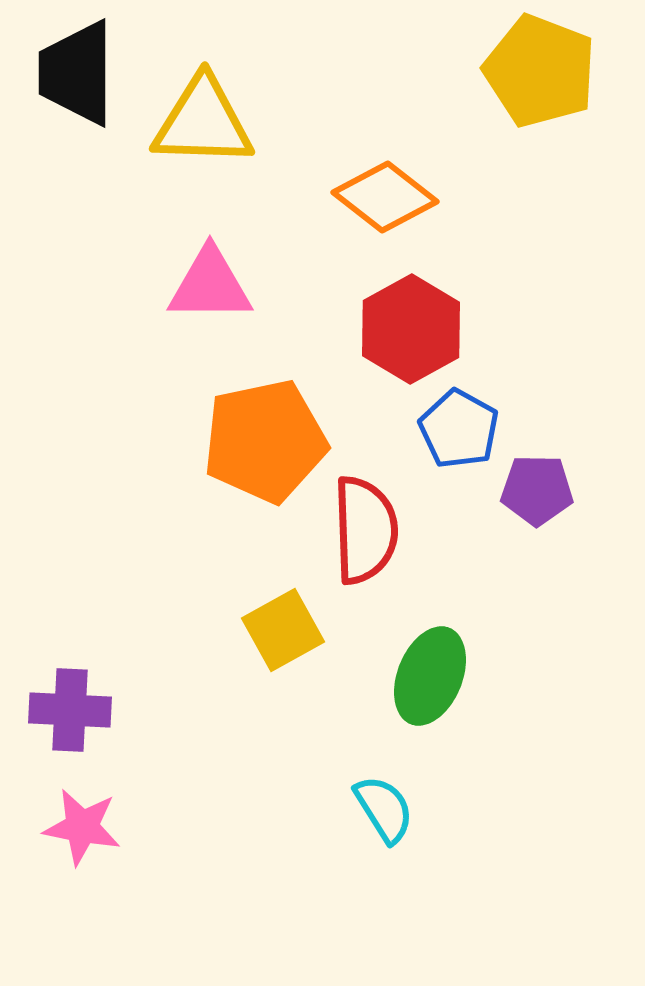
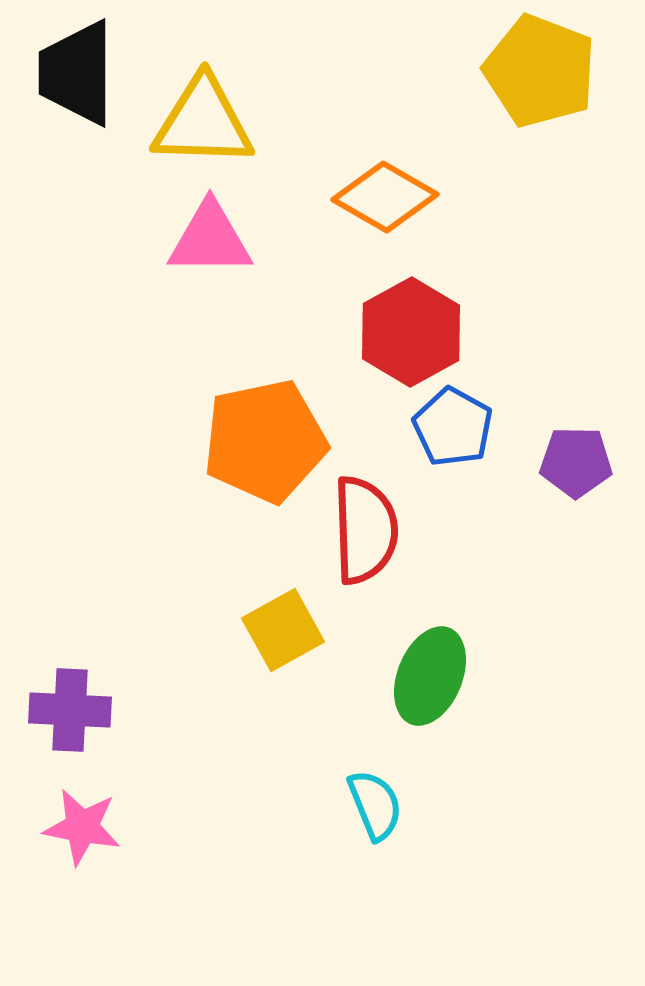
orange diamond: rotated 8 degrees counterclockwise
pink triangle: moved 46 px up
red hexagon: moved 3 px down
blue pentagon: moved 6 px left, 2 px up
purple pentagon: moved 39 px right, 28 px up
cyan semicircle: moved 9 px left, 4 px up; rotated 10 degrees clockwise
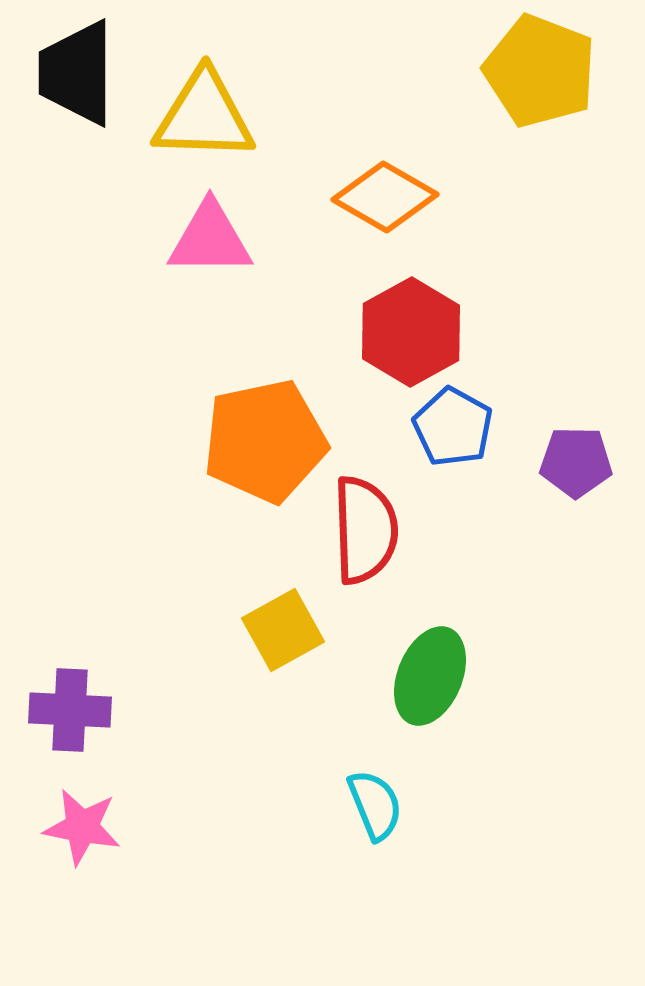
yellow triangle: moved 1 px right, 6 px up
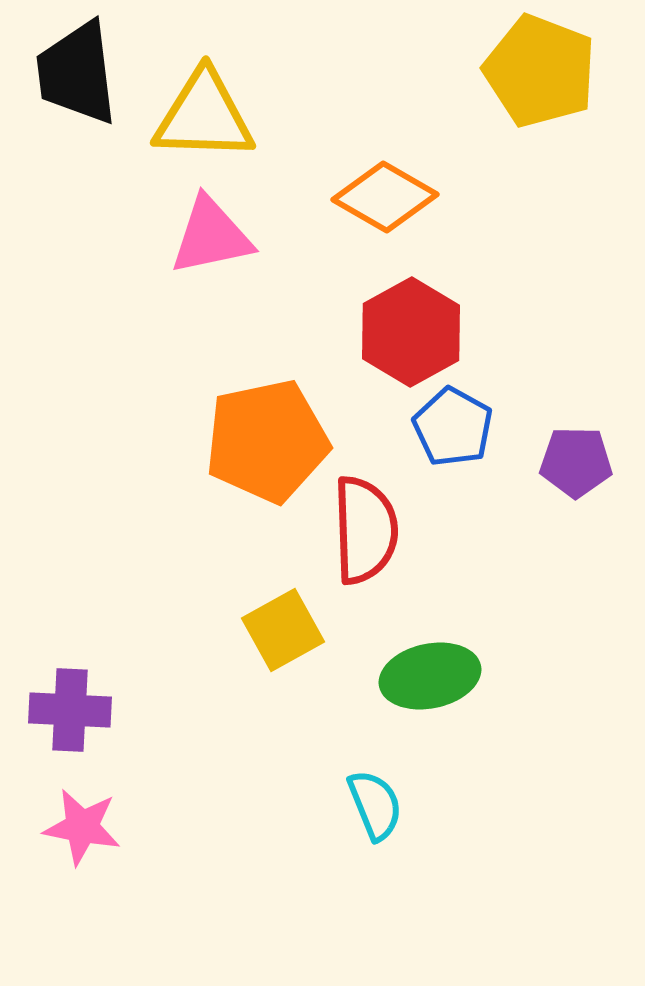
black trapezoid: rotated 7 degrees counterclockwise
pink triangle: moved 1 px right, 3 px up; rotated 12 degrees counterclockwise
orange pentagon: moved 2 px right
green ellipse: rotated 56 degrees clockwise
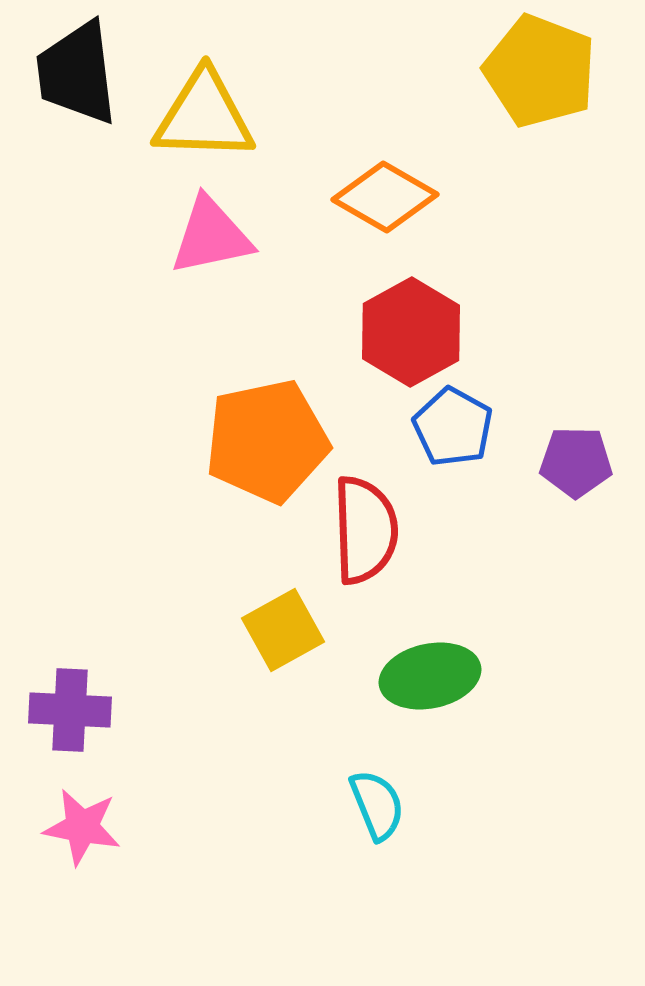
cyan semicircle: moved 2 px right
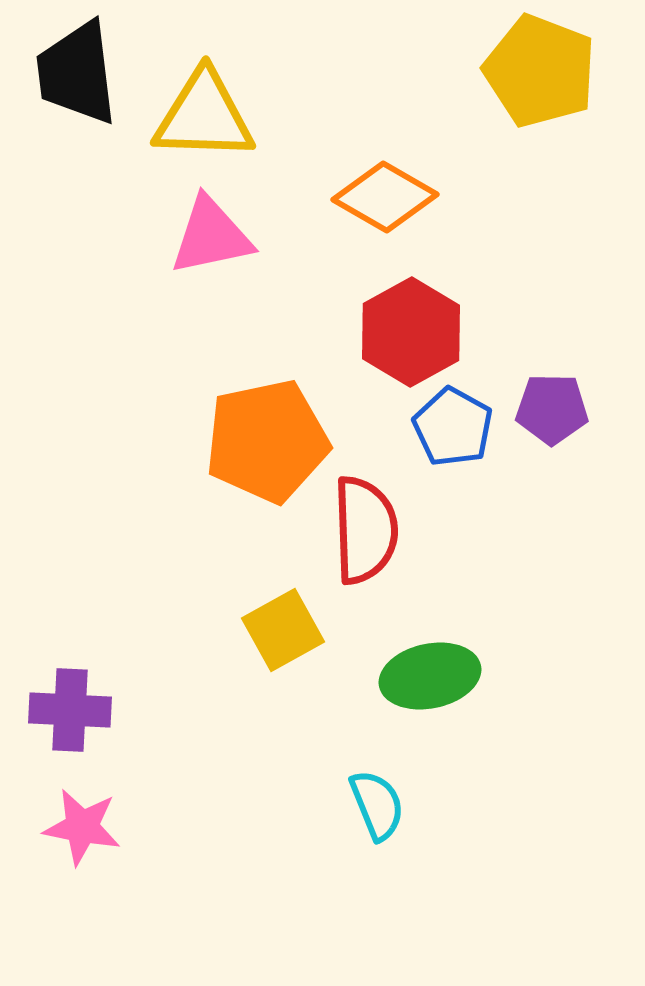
purple pentagon: moved 24 px left, 53 px up
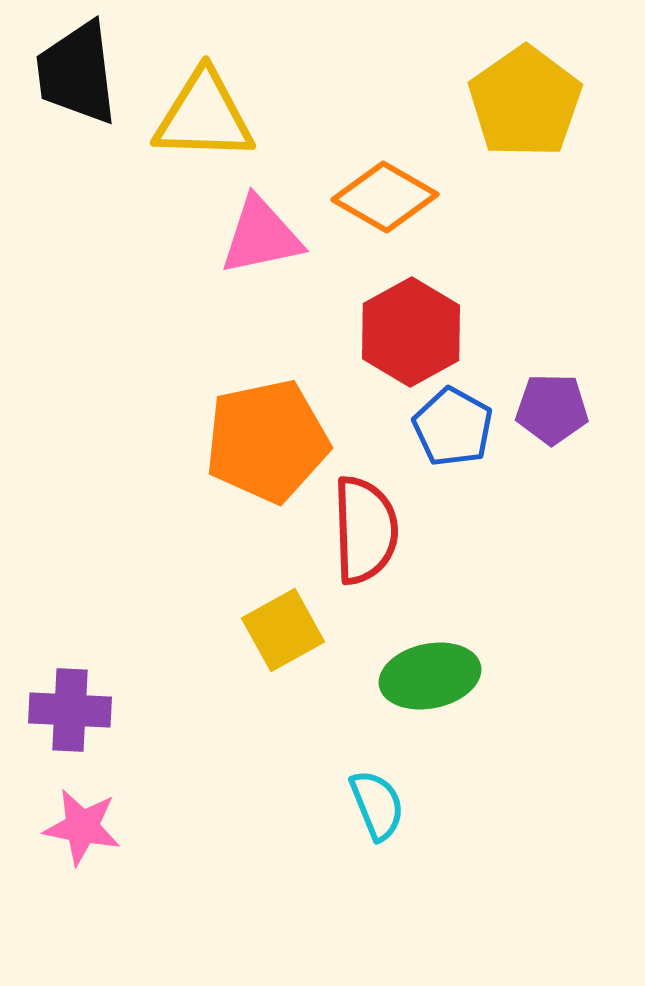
yellow pentagon: moved 15 px left, 31 px down; rotated 16 degrees clockwise
pink triangle: moved 50 px right
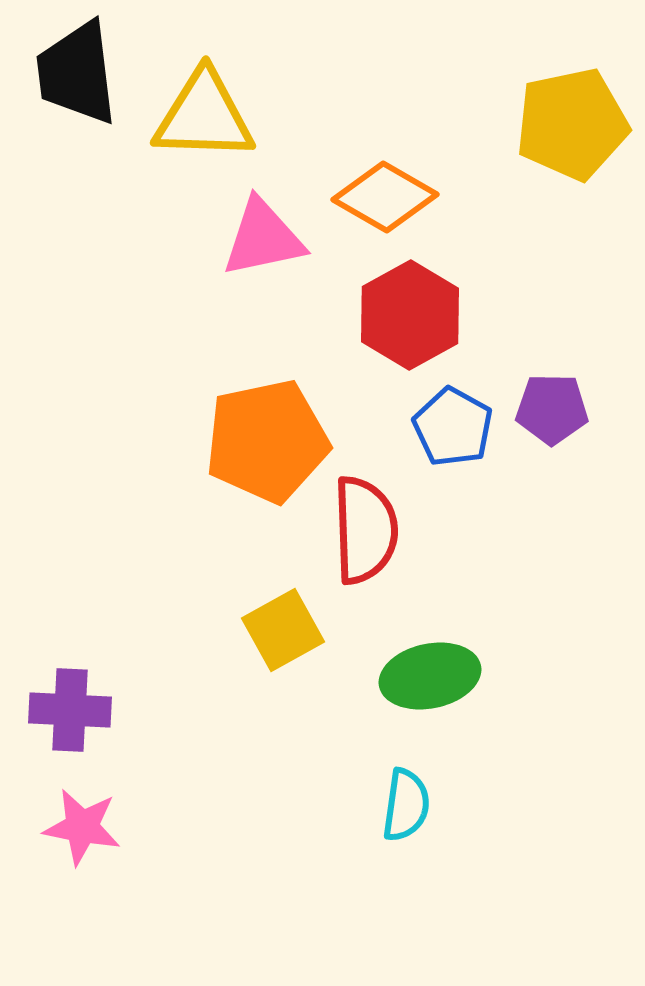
yellow pentagon: moved 47 px right, 22 px down; rotated 23 degrees clockwise
pink triangle: moved 2 px right, 2 px down
red hexagon: moved 1 px left, 17 px up
cyan semicircle: moved 29 px right; rotated 30 degrees clockwise
